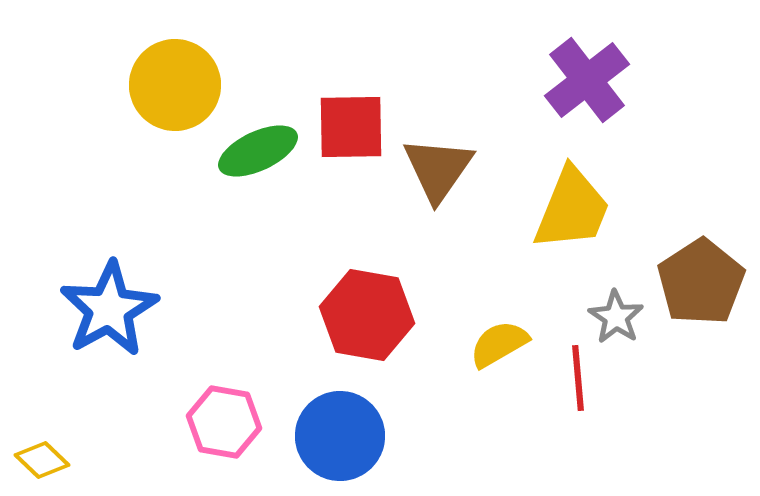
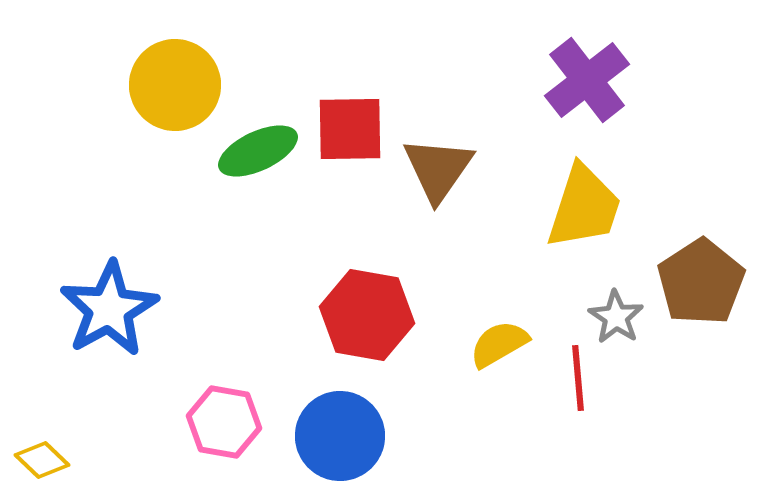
red square: moved 1 px left, 2 px down
yellow trapezoid: moved 12 px right, 2 px up; rotated 4 degrees counterclockwise
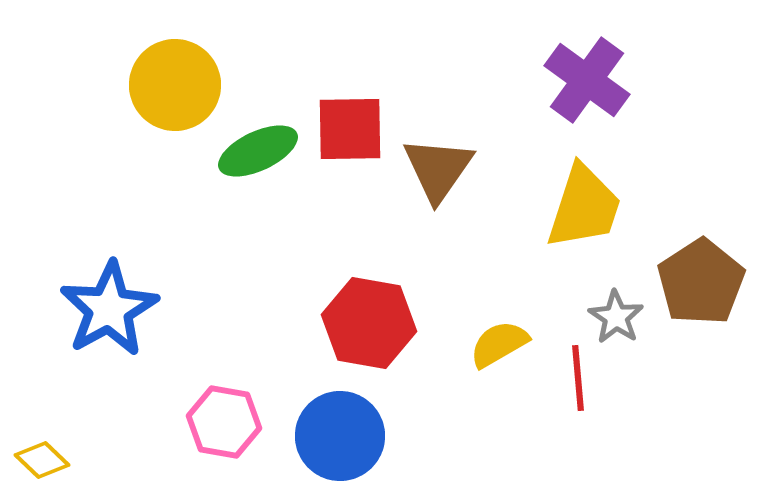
purple cross: rotated 16 degrees counterclockwise
red hexagon: moved 2 px right, 8 px down
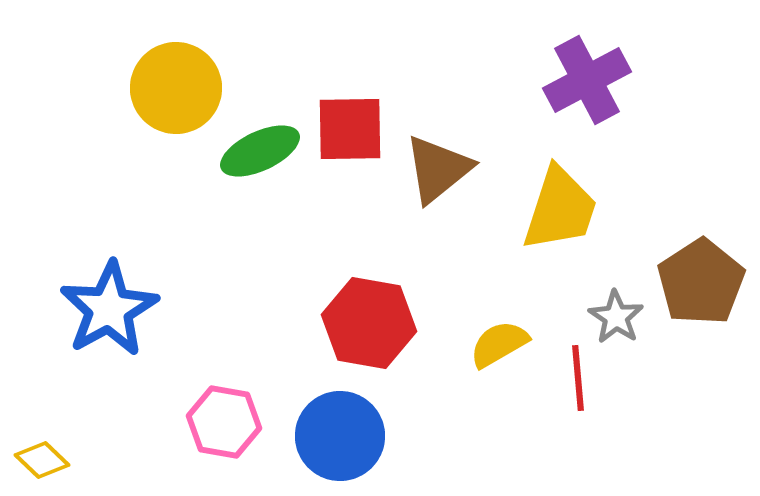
purple cross: rotated 26 degrees clockwise
yellow circle: moved 1 px right, 3 px down
green ellipse: moved 2 px right
brown triangle: rotated 16 degrees clockwise
yellow trapezoid: moved 24 px left, 2 px down
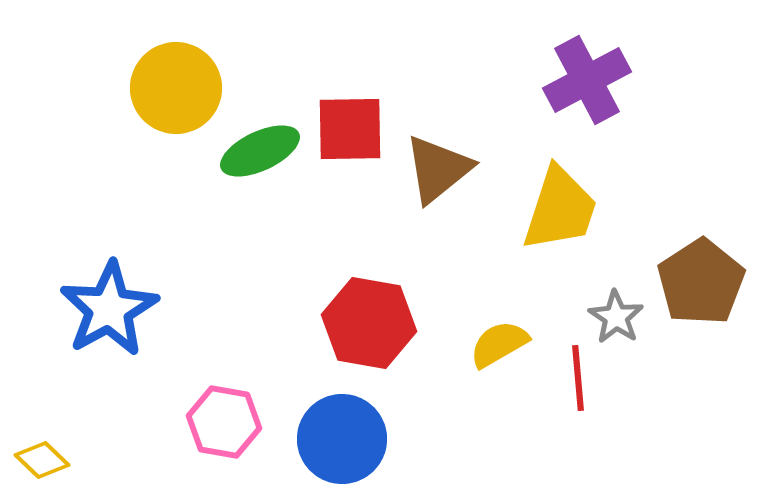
blue circle: moved 2 px right, 3 px down
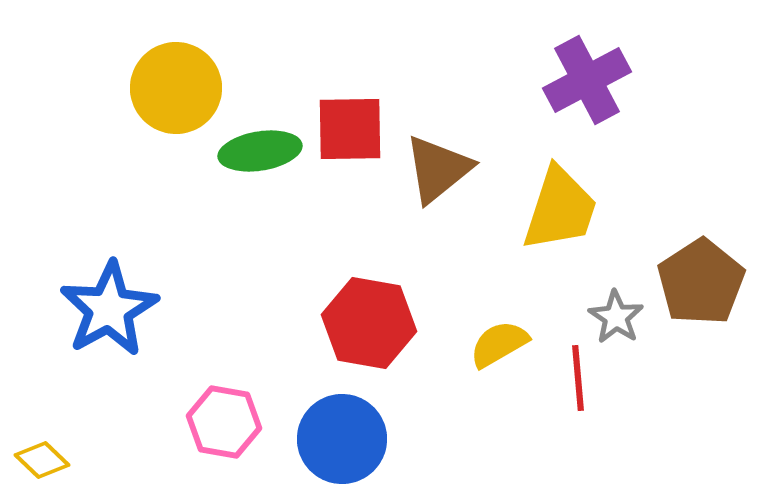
green ellipse: rotated 16 degrees clockwise
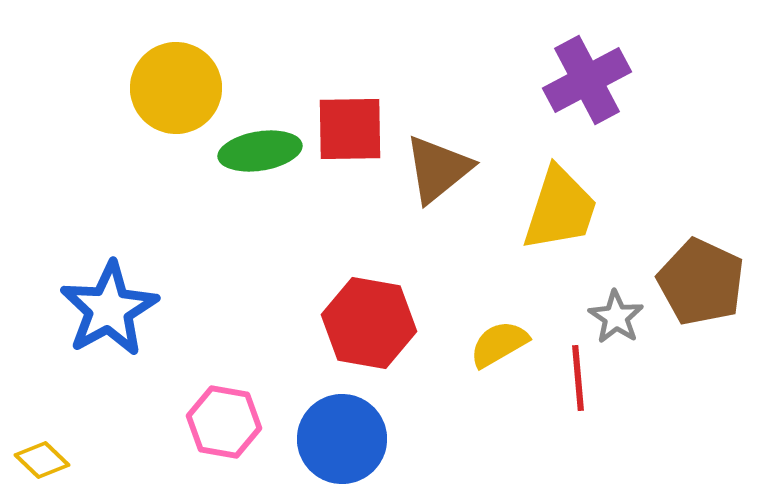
brown pentagon: rotated 14 degrees counterclockwise
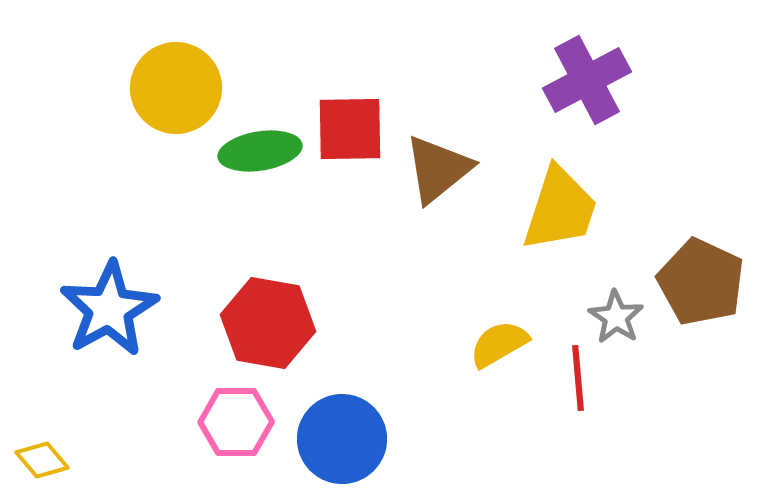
red hexagon: moved 101 px left
pink hexagon: moved 12 px right; rotated 10 degrees counterclockwise
yellow diamond: rotated 6 degrees clockwise
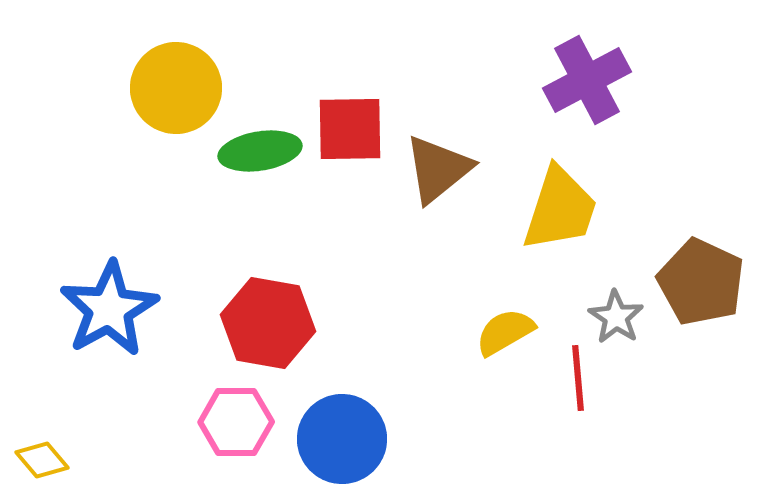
yellow semicircle: moved 6 px right, 12 px up
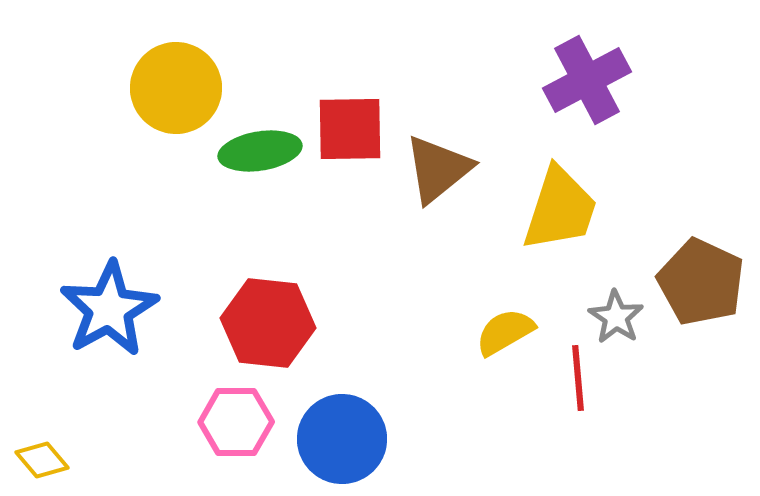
red hexagon: rotated 4 degrees counterclockwise
